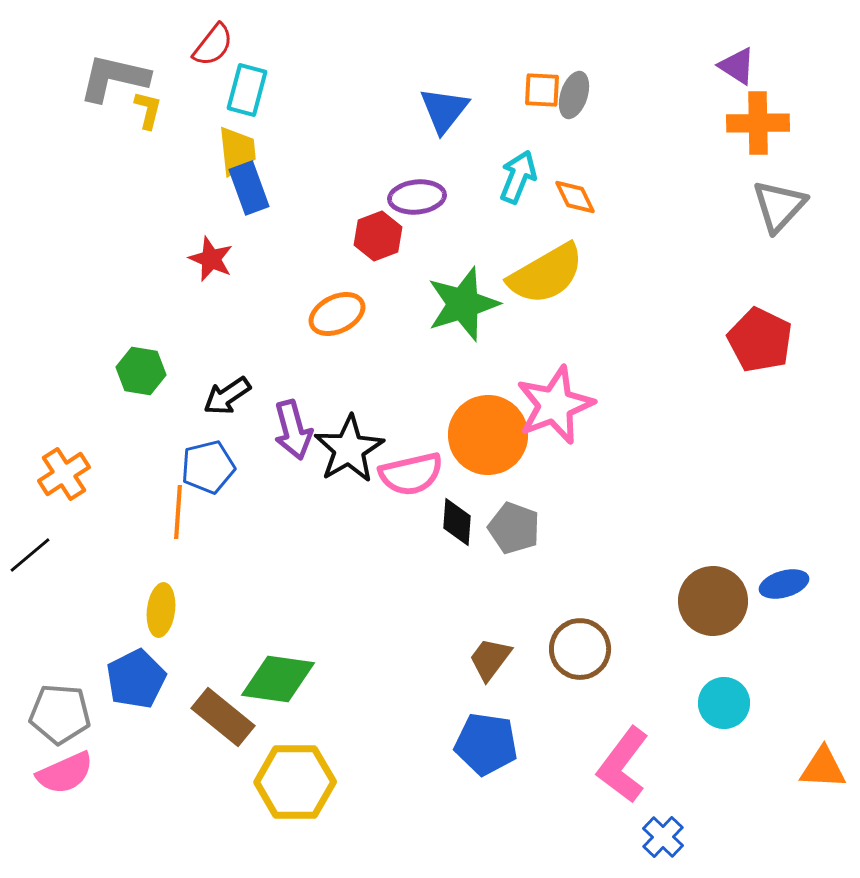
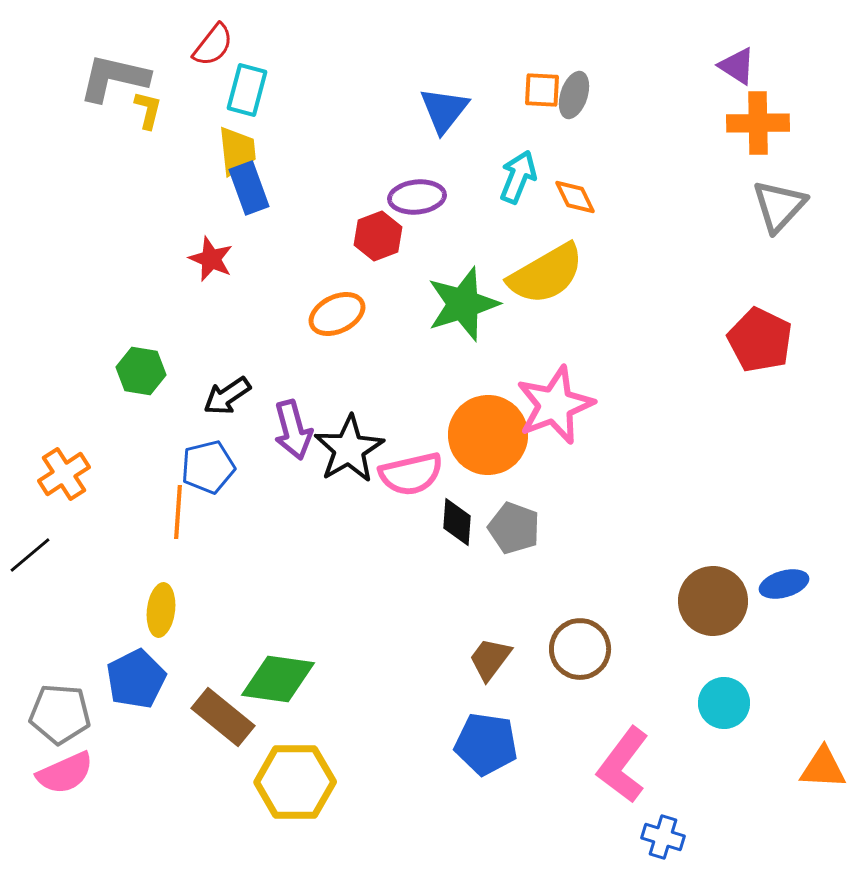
blue cross at (663, 837): rotated 27 degrees counterclockwise
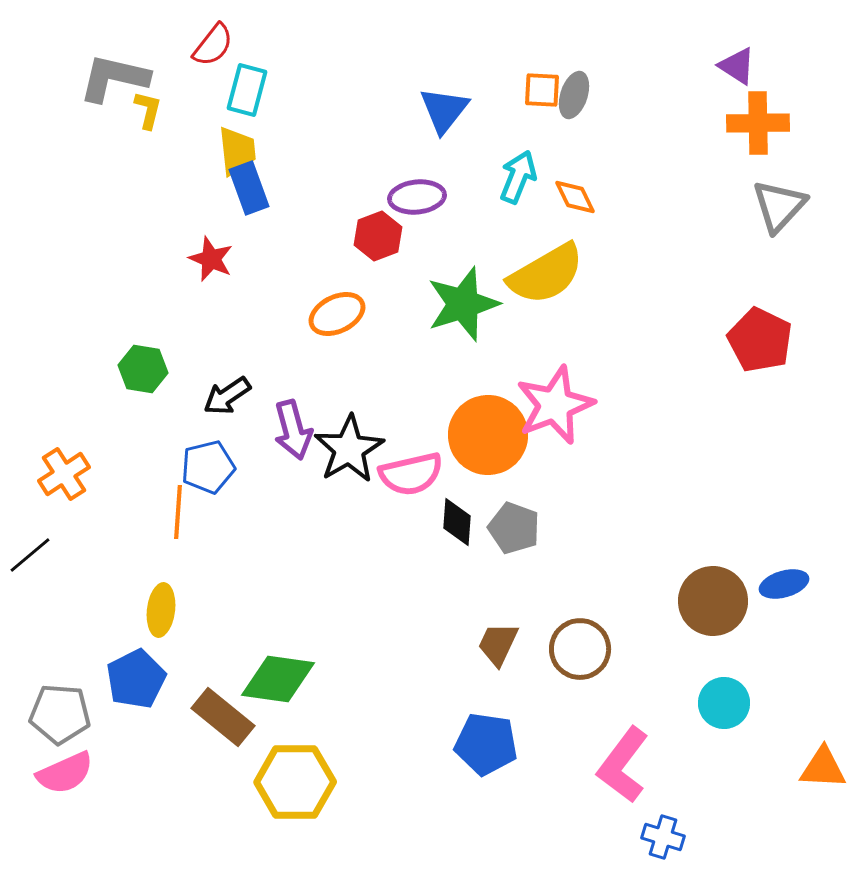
green hexagon at (141, 371): moved 2 px right, 2 px up
brown trapezoid at (490, 659): moved 8 px right, 15 px up; rotated 12 degrees counterclockwise
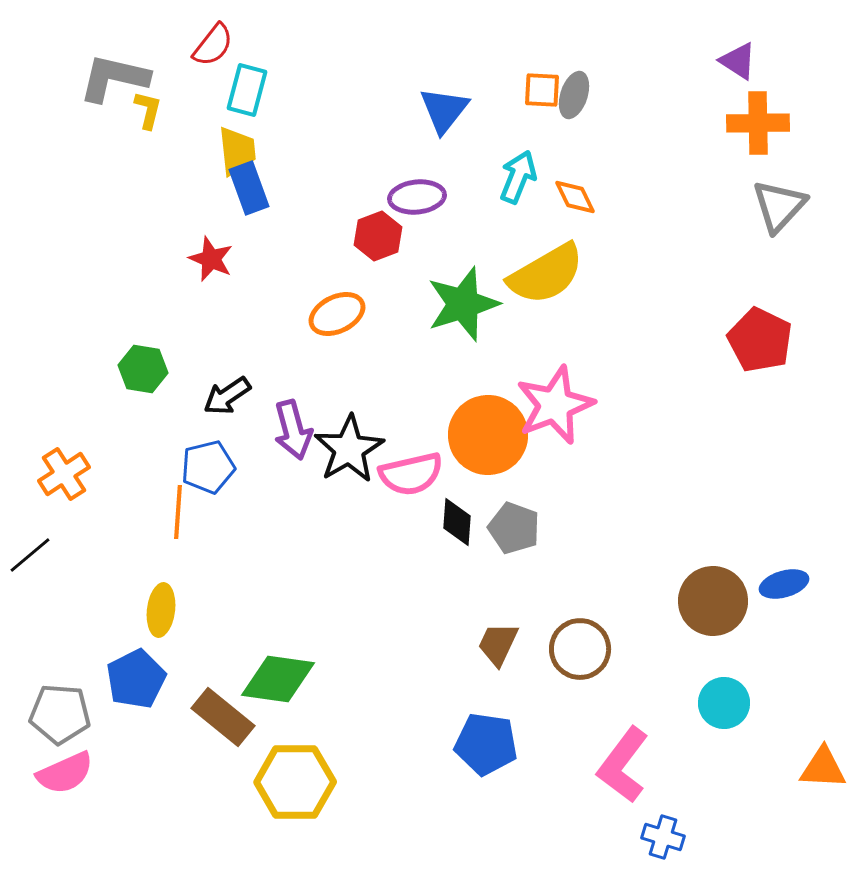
purple triangle at (737, 66): moved 1 px right, 5 px up
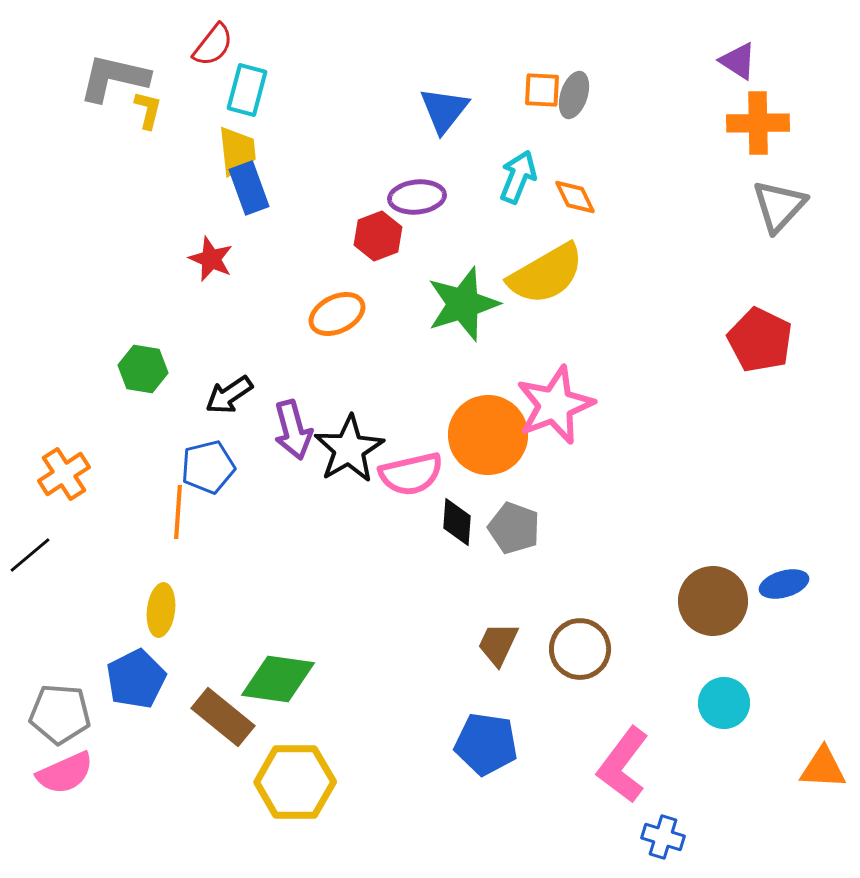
black arrow at (227, 396): moved 2 px right, 1 px up
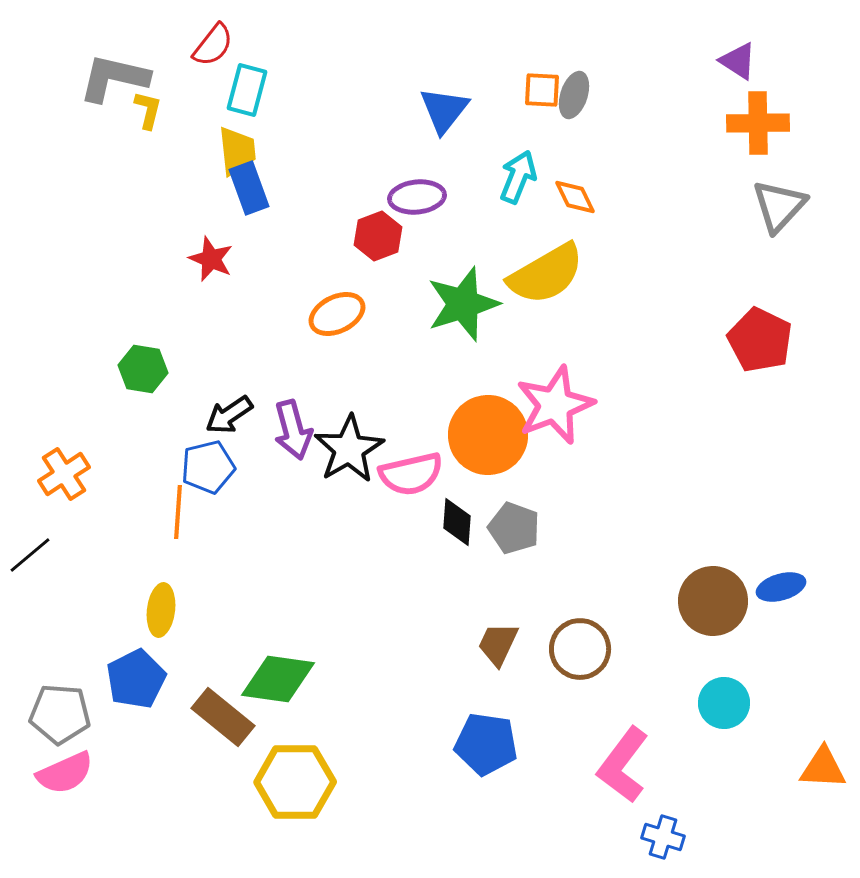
black arrow at (229, 395): moved 20 px down
blue ellipse at (784, 584): moved 3 px left, 3 px down
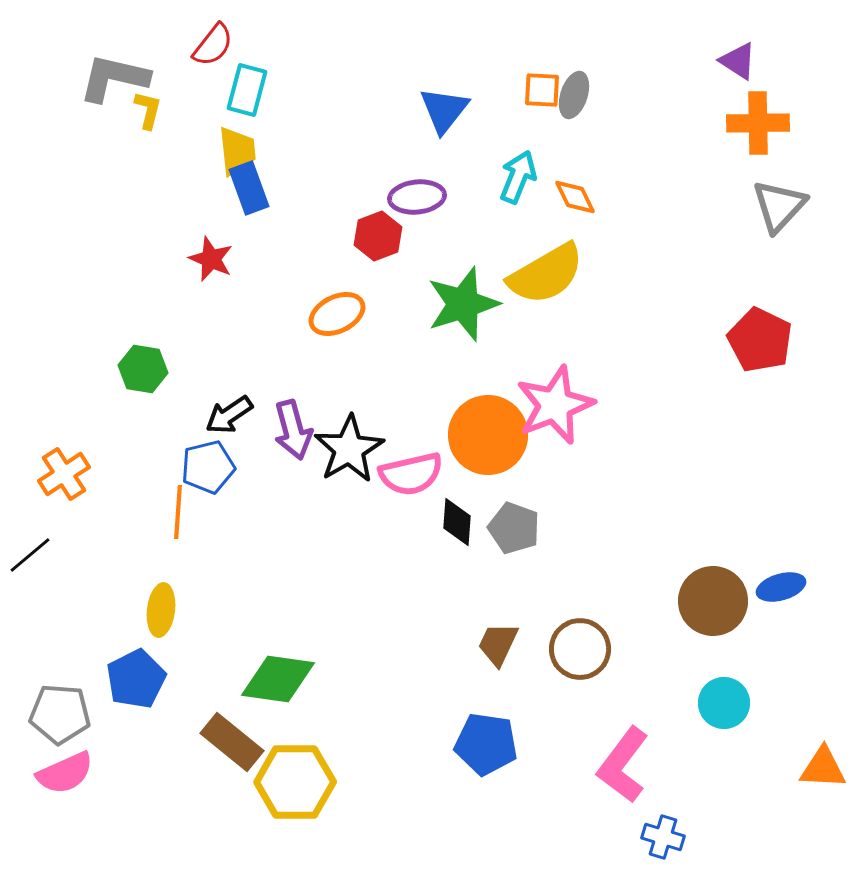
brown rectangle at (223, 717): moved 9 px right, 25 px down
